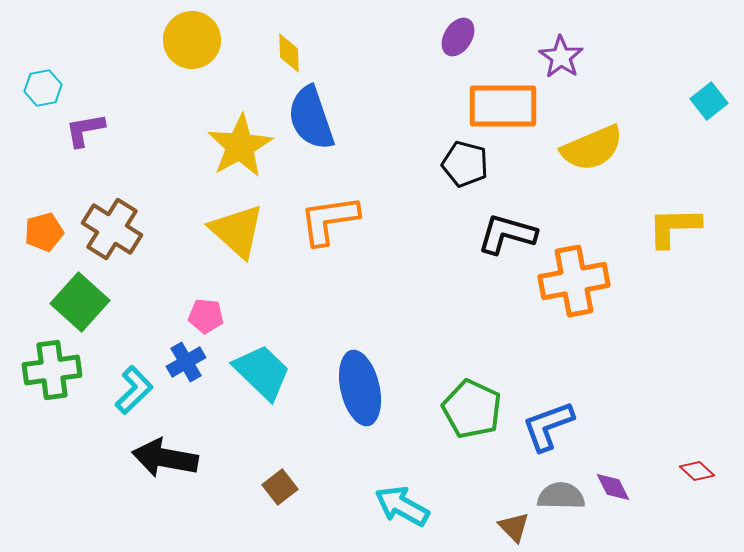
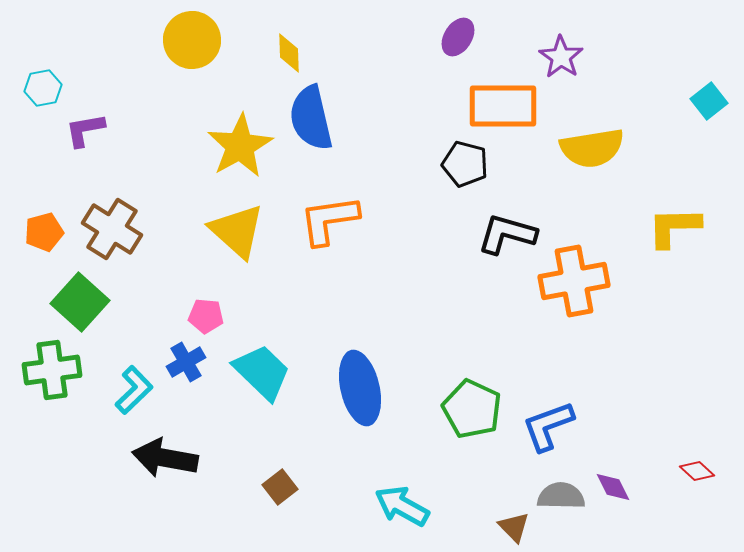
blue semicircle: rotated 6 degrees clockwise
yellow semicircle: rotated 14 degrees clockwise
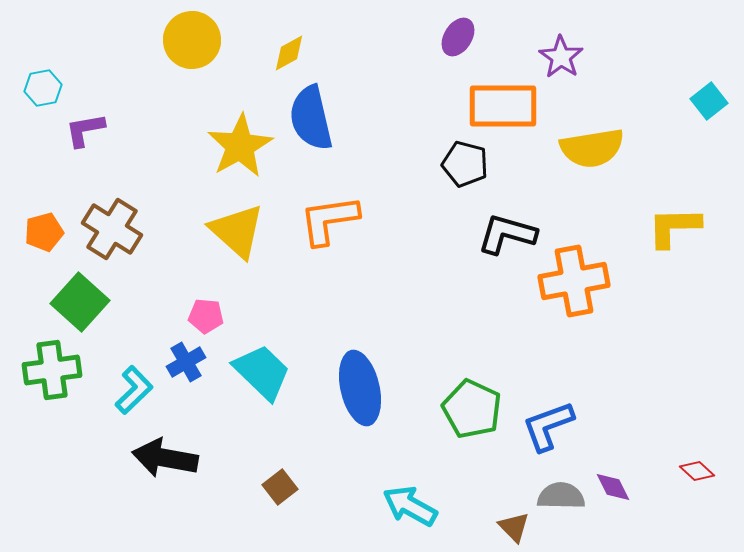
yellow diamond: rotated 63 degrees clockwise
cyan arrow: moved 8 px right
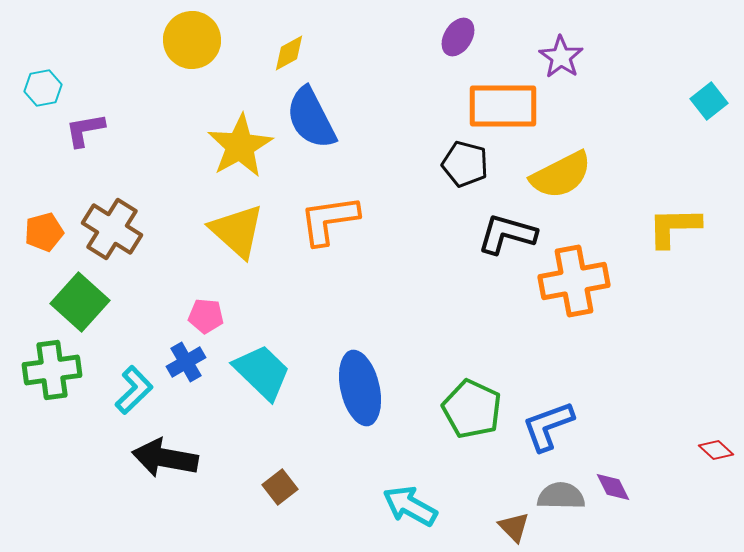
blue semicircle: rotated 14 degrees counterclockwise
yellow semicircle: moved 31 px left, 27 px down; rotated 18 degrees counterclockwise
red diamond: moved 19 px right, 21 px up
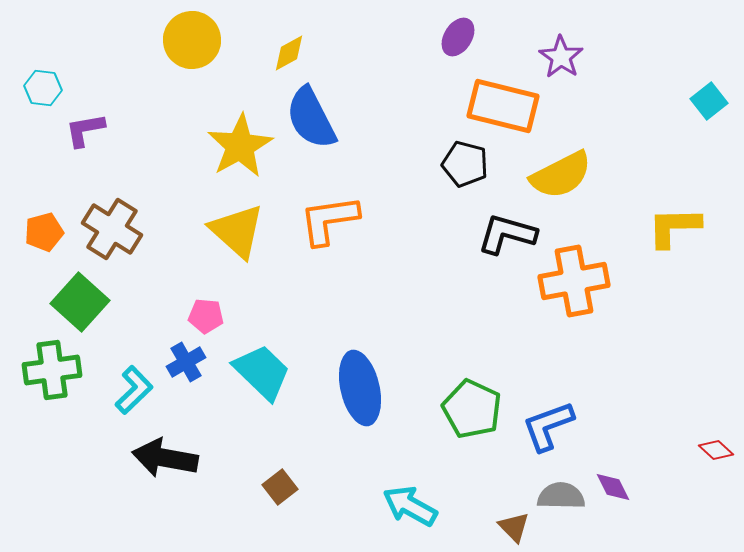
cyan hexagon: rotated 18 degrees clockwise
orange rectangle: rotated 14 degrees clockwise
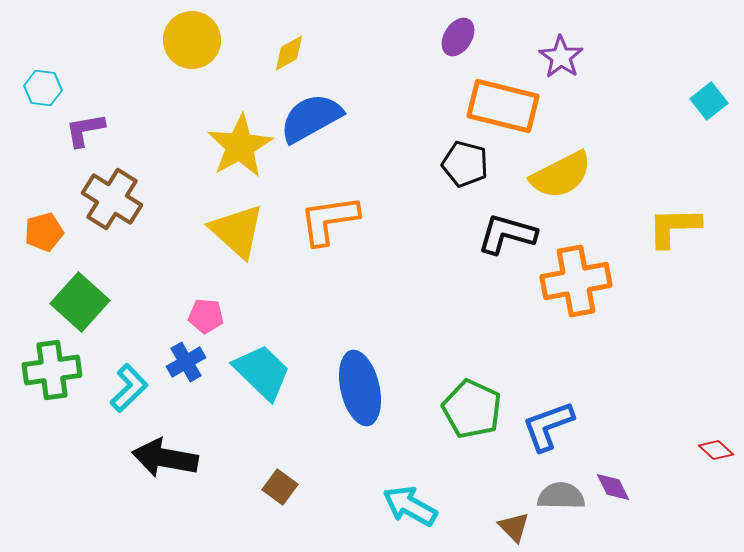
blue semicircle: rotated 88 degrees clockwise
brown cross: moved 30 px up
orange cross: moved 2 px right
cyan L-shape: moved 5 px left, 2 px up
brown square: rotated 16 degrees counterclockwise
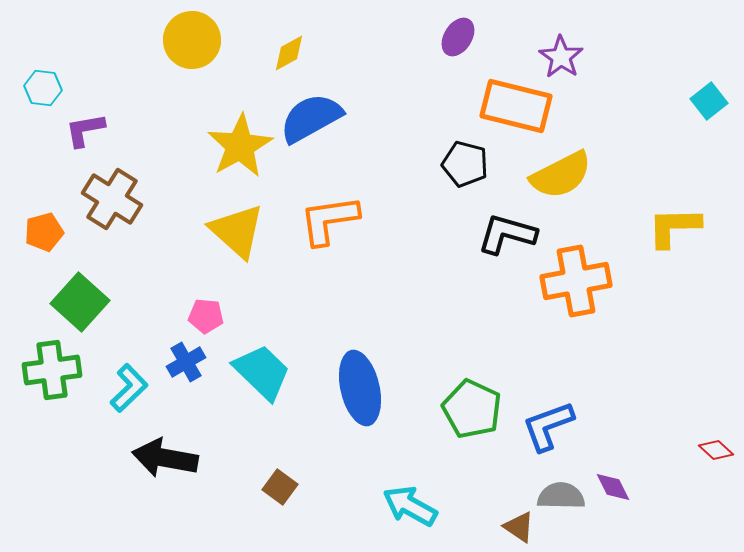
orange rectangle: moved 13 px right
brown triangle: moved 5 px right; rotated 12 degrees counterclockwise
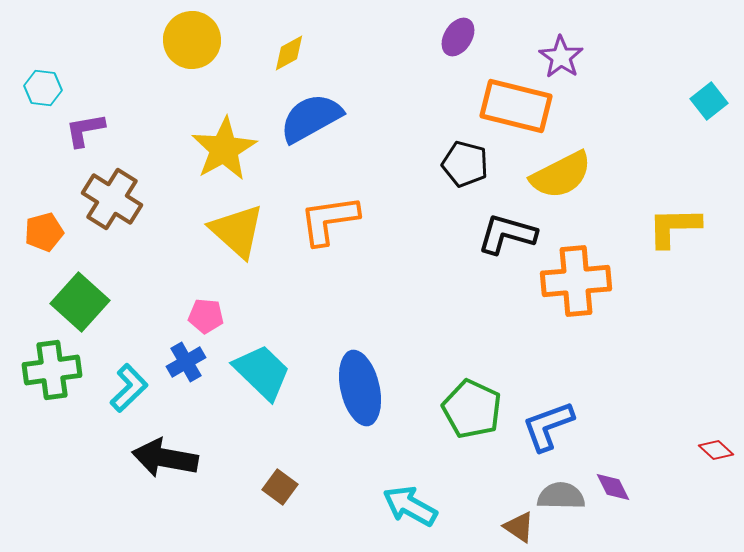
yellow star: moved 16 px left, 3 px down
orange cross: rotated 6 degrees clockwise
